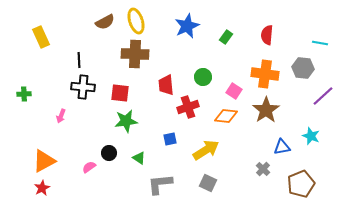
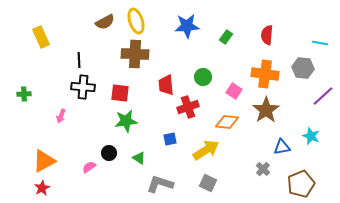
blue star: rotated 20 degrees clockwise
orange diamond: moved 1 px right, 6 px down
gray L-shape: rotated 24 degrees clockwise
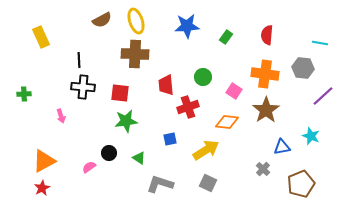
brown semicircle: moved 3 px left, 2 px up
pink arrow: rotated 40 degrees counterclockwise
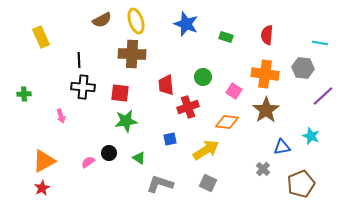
blue star: moved 1 px left, 2 px up; rotated 25 degrees clockwise
green rectangle: rotated 72 degrees clockwise
brown cross: moved 3 px left
pink semicircle: moved 1 px left, 5 px up
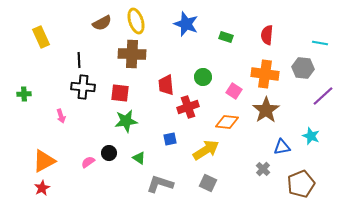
brown semicircle: moved 3 px down
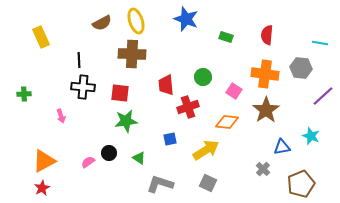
blue star: moved 5 px up
gray hexagon: moved 2 px left
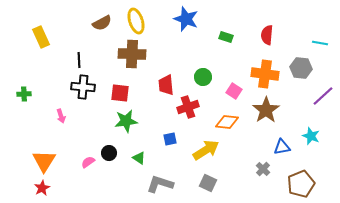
orange triangle: rotated 30 degrees counterclockwise
